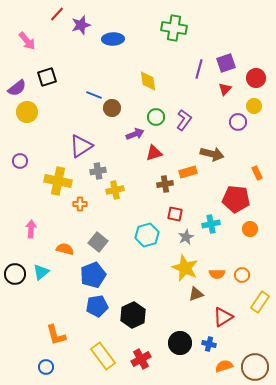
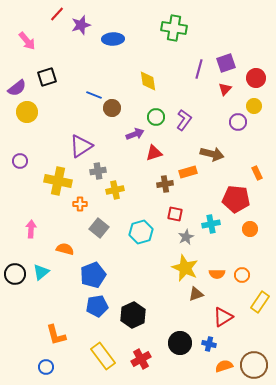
cyan hexagon at (147, 235): moved 6 px left, 3 px up
gray square at (98, 242): moved 1 px right, 14 px up
brown circle at (255, 367): moved 1 px left, 2 px up
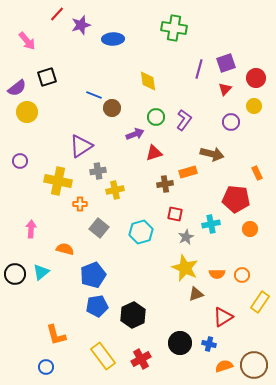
purple circle at (238, 122): moved 7 px left
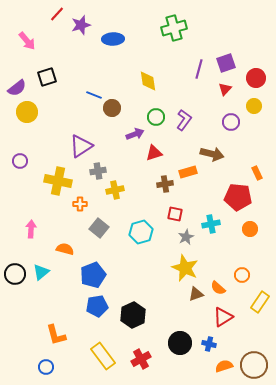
green cross at (174, 28): rotated 25 degrees counterclockwise
red pentagon at (236, 199): moved 2 px right, 2 px up
orange semicircle at (217, 274): moved 1 px right, 14 px down; rotated 42 degrees clockwise
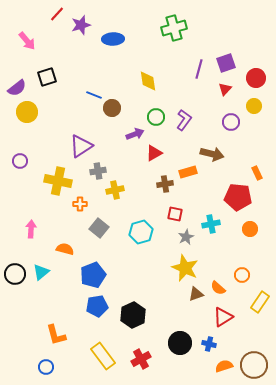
red triangle at (154, 153): rotated 12 degrees counterclockwise
